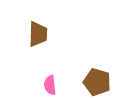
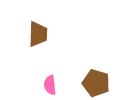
brown pentagon: moved 1 px left, 1 px down
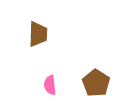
brown pentagon: rotated 16 degrees clockwise
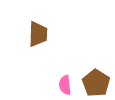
pink semicircle: moved 15 px right
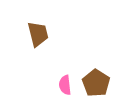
brown trapezoid: rotated 16 degrees counterclockwise
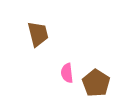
pink semicircle: moved 2 px right, 12 px up
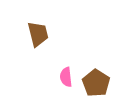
pink semicircle: moved 1 px left, 4 px down
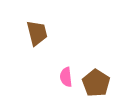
brown trapezoid: moved 1 px left, 1 px up
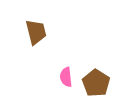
brown trapezoid: moved 1 px left, 1 px up
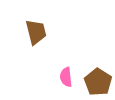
brown pentagon: moved 2 px right, 1 px up
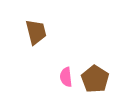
brown pentagon: moved 3 px left, 3 px up
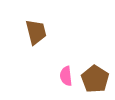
pink semicircle: moved 1 px up
